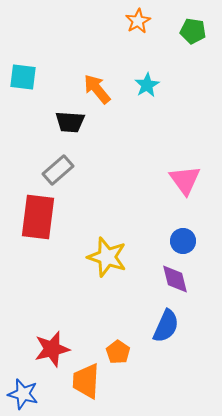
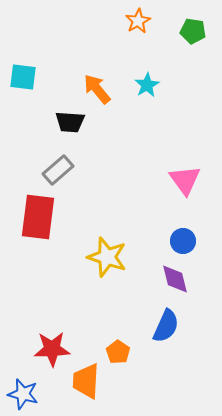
red star: rotated 12 degrees clockwise
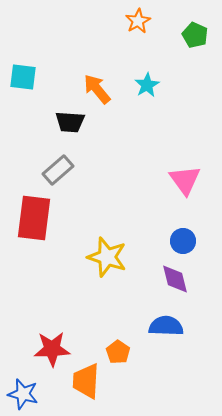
green pentagon: moved 2 px right, 4 px down; rotated 15 degrees clockwise
red rectangle: moved 4 px left, 1 px down
blue semicircle: rotated 112 degrees counterclockwise
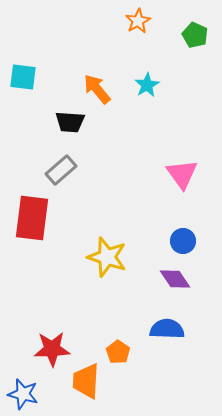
gray rectangle: moved 3 px right
pink triangle: moved 3 px left, 6 px up
red rectangle: moved 2 px left
purple diamond: rotated 20 degrees counterclockwise
blue semicircle: moved 1 px right, 3 px down
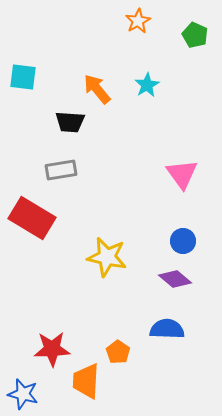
gray rectangle: rotated 32 degrees clockwise
red rectangle: rotated 66 degrees counterclockwise
yellow star: rotated 6 degrees counterclockwise
purple diamond: rotated 16 degrees counterclockwise
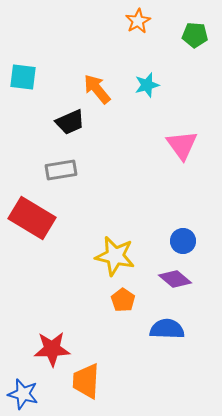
green pentagon: rotated 20 degrees counterclockwise
cyan star: rotated 15 degrees clockwise
black trapezoid: rotated 28 degrees counterclockwise
pink triangle: moved 29 px up
yellow star: moved 8 px right, 1 px up
orange pentagon: moved 5 px right, 52 px up
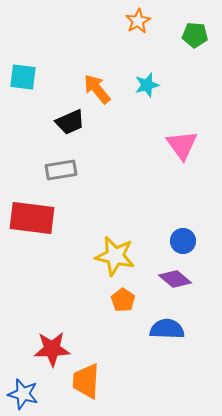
red rectangle: rotated 24 degrees counterclockwise
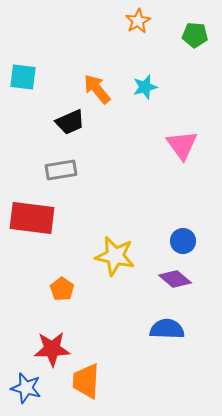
cyan star: moved 2 px left, 2 px down
orange pentagon: moved 61 px left, 11 px up
blue star: moved 3 px right, 6 px up
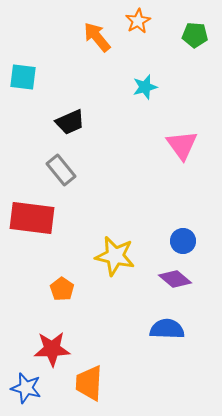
orange arrow: moved 52 px up
gray rectangle: rotated 60 degrees clockwise
orange trapezoid: moved 3 px right, 2 px down
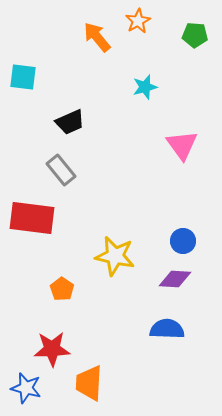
purple diamond: rotated 36 degrees counterclockwise
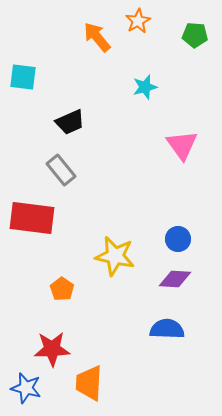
blue circle: moved 5 px left, 2 px up
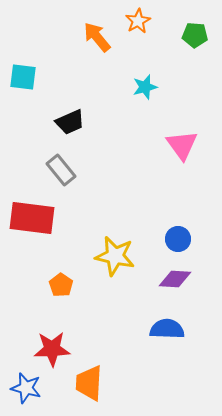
orange pentagon: moved 1 px left, 4 px up
